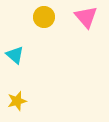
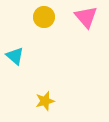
cyan triangle: moved 1 px down
yellow star: moved 28 px right
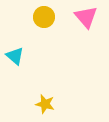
yellow star: moved 3 px down; rotated 30 degrees clockwise
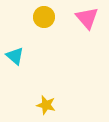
pink triangle: moved 1 px right, 1 px down
yellow star: moved 1 px right, 1 px down
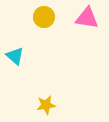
pink triangle: rotated 40 degrees counterclockwise
yellow star: rotated 24 degrees counterclockwise
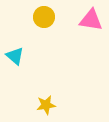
pink triangle: moved 4 px right, 2 px down
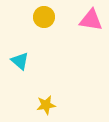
cyan triangle: moved 5 px right, 5 px down
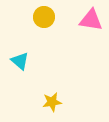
yellow star: moved 6 px right, 3 px up
